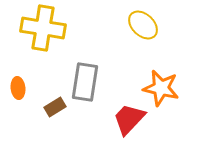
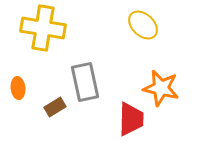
gray rectangle: rotated 21 degrees counterclockwise
red trapezoid: moved 2 px right; rotated 138 degrees clockwise
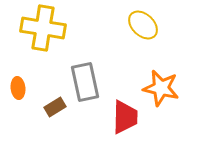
red trapezoid: moved 6 px left, 2 px up
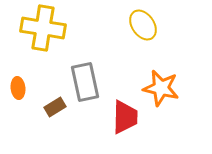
yellow ellipse: rotated 12 degrees clockwise
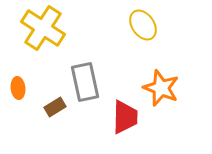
yellow cross: rotated 24 degrees clockwise
orange star: rotated 9 degrees clockwise
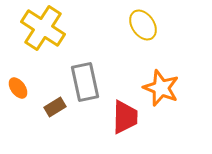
orange ellipse: rotated 30 degrees counterclockwise
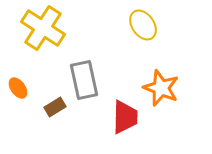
gray rectangle: moved 1 px left, 2 px up
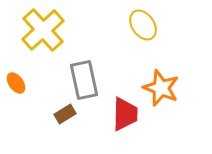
yellow cross: moved 2 px down; rotated 15 degrees clockwise
orange ellipse: moved 2 px left, 5 px up
brown rectangle: moved 10 px right, 7 px down
red trapezoid: moved 3 px up
